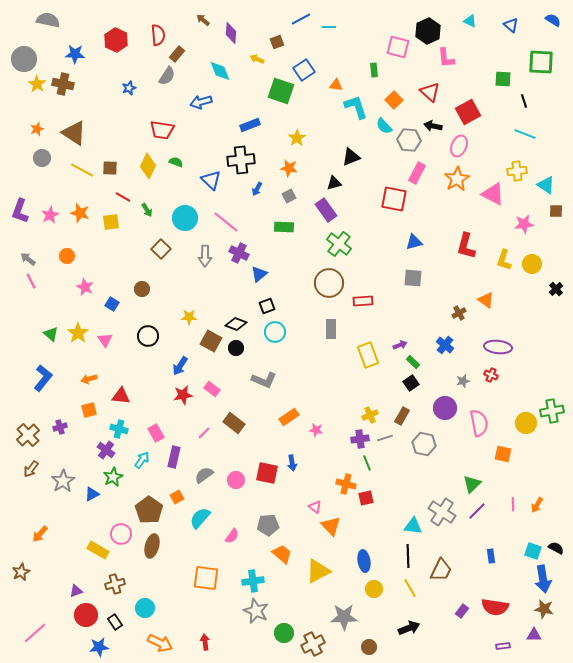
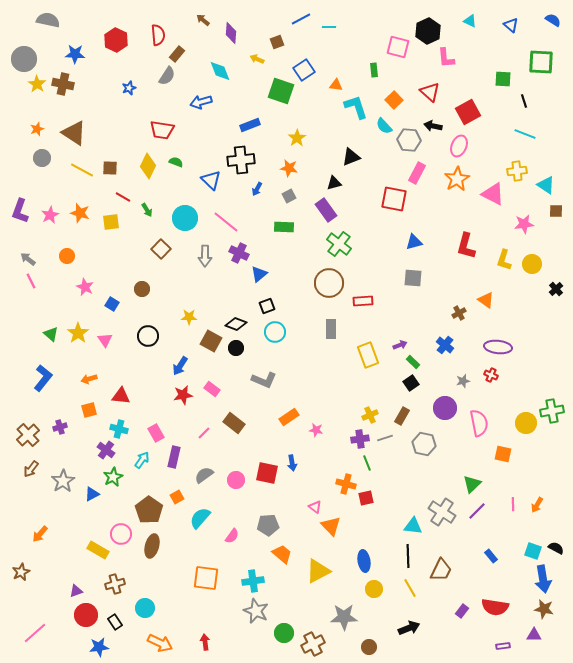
blue rectangle at (491, 556): rotated 32 degrees counterclockwise
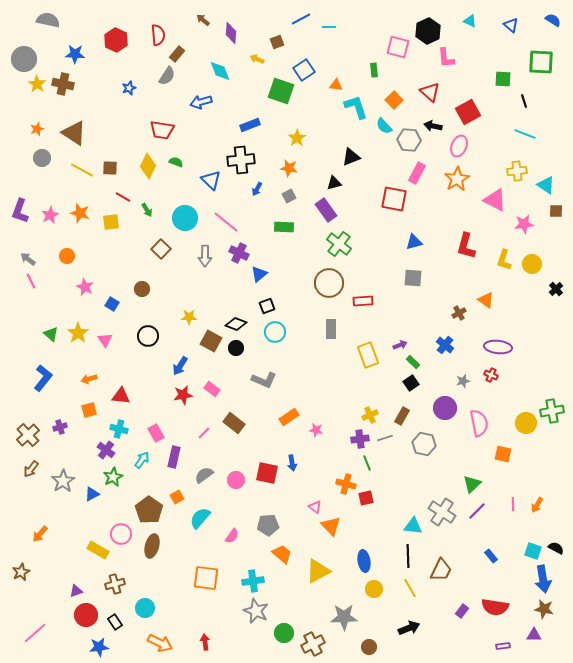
pink triangle at (493, 194): moved 2 px right, 6 px down
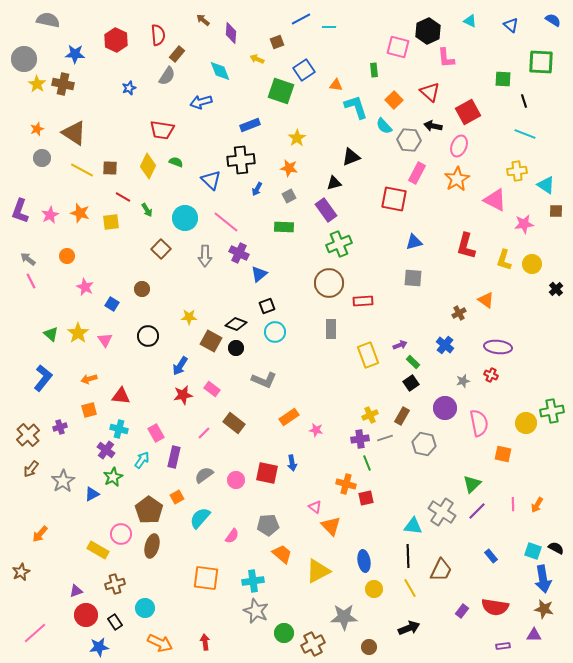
green cross at (339, 244): rotated 30 degrees clockwise
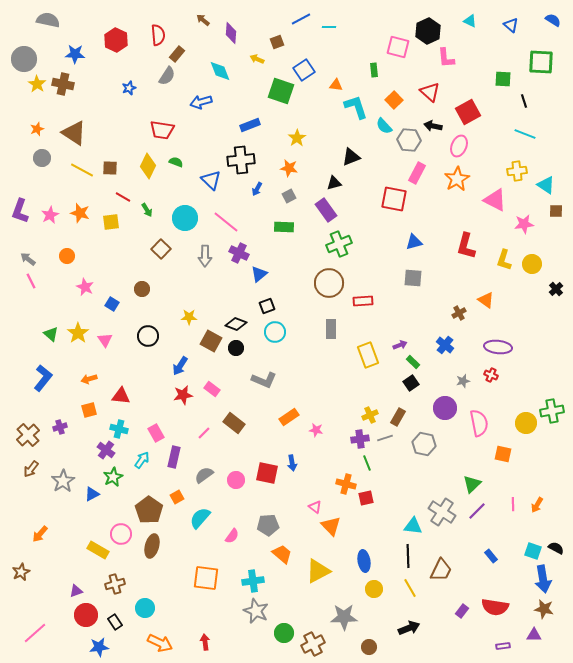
brown rectangle at (402, 416): moved 4 px left, 1 px down
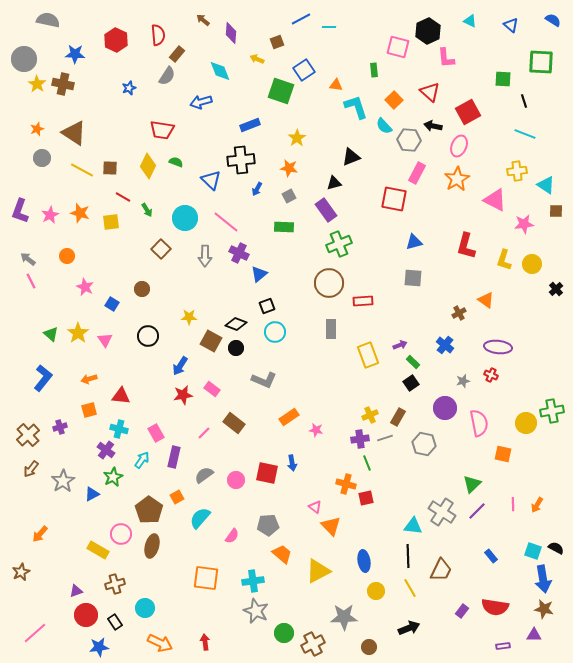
yellow circle at (374, 589): moved 2 px right, 2 px down
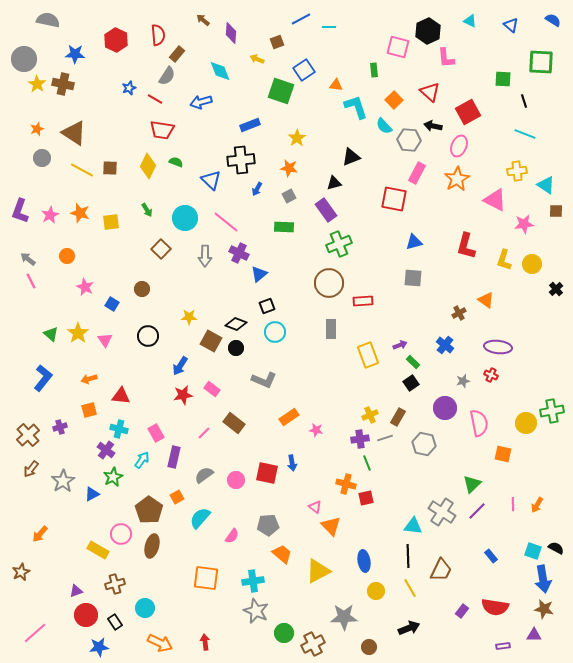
red line at (123, 197): moved 32 px right, 98 px up
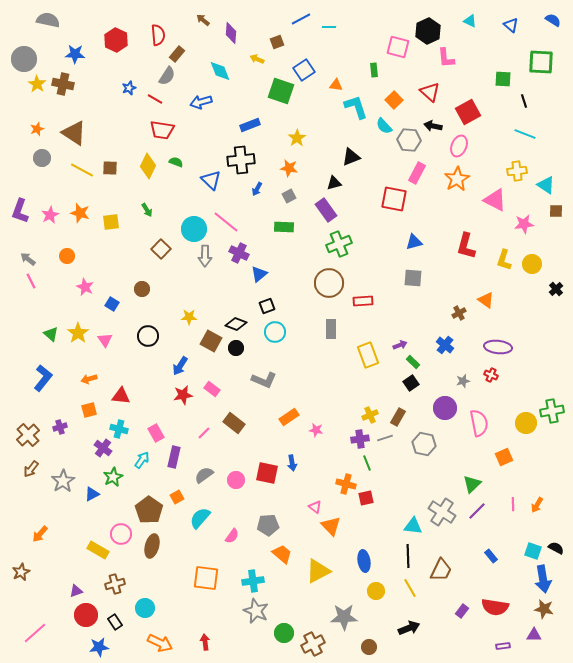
cyan circle at (185, 218): moved 9 px right, 11 px down
purple cross at (106, 450): moved 3 px left, 2 px up
orange square at (503, 454): moved 1 px right, 3 px down; rotated 36 degrees counterclockwise
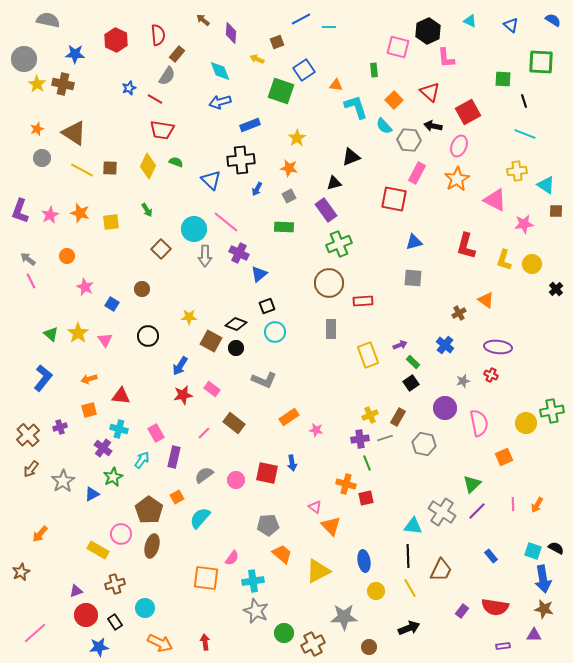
blue arrow at (201, 102): moved 19 px right
pink semicircle at (232, 536): moved 22 px down
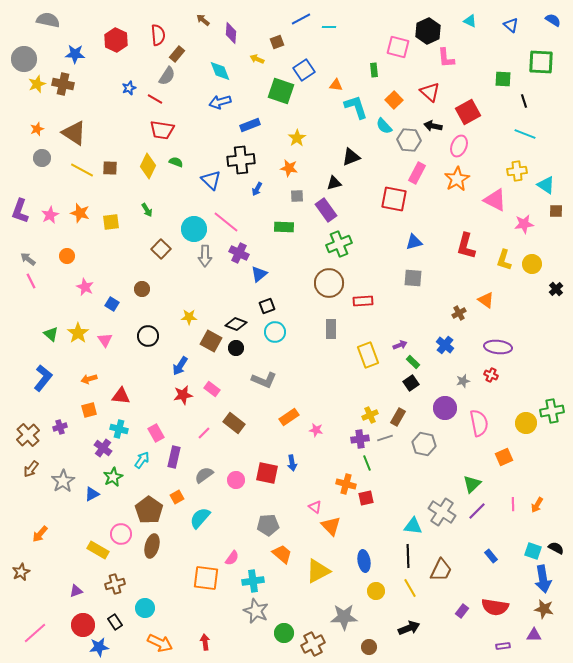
yellow star at (37, 84): rotated 18 degrees clockwise
gray square at (289, 196): moved 8 px right; rotated 24 degrees clockwise
red circle at (86, 615): moved 3 px left, 10 px down
